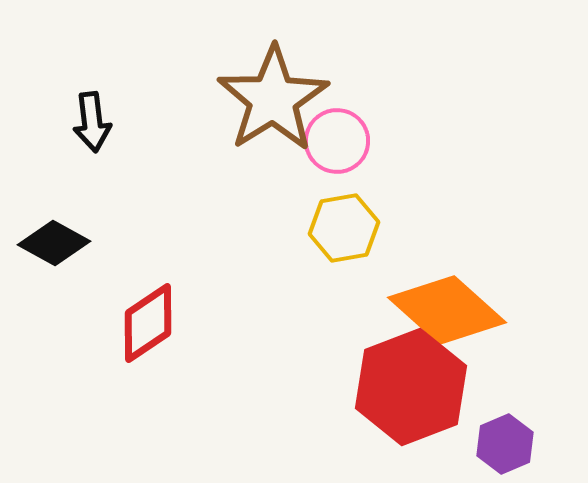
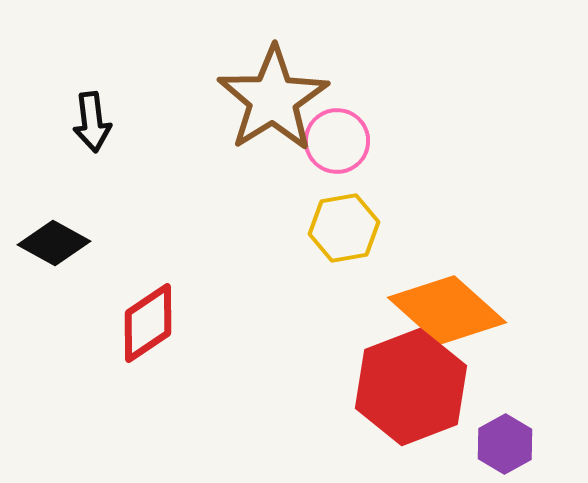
purple hexagon: rotated 6 degrees counterclockwise
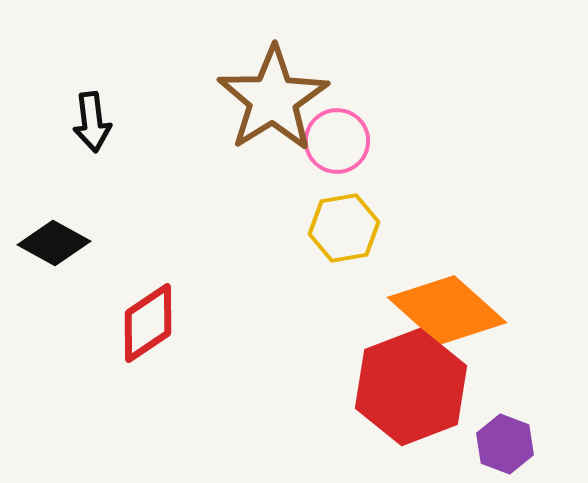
purple hexagon: rotated 10 degrees counterclockwise
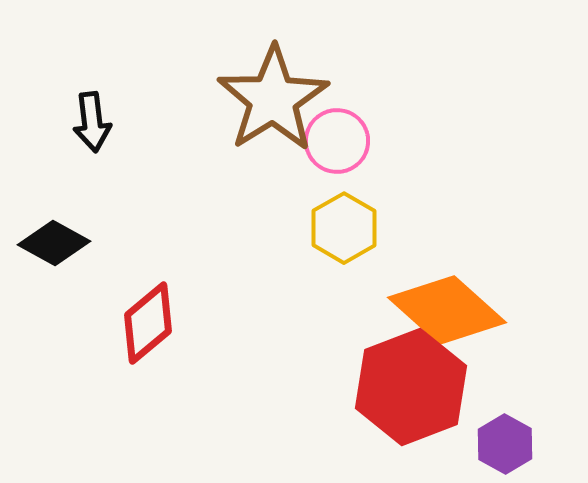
yellow hexagon: rotated 20 degrees counterclockwise
red diamond: rotated 6 degrees counterclockwise
purple hexagon: rotated 8 degrees clockwise
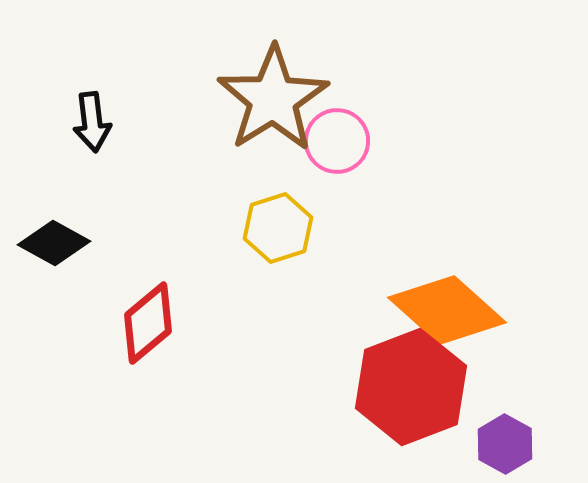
yellow hexagon: moved 66 px left; rotated 12 degrees clockwise
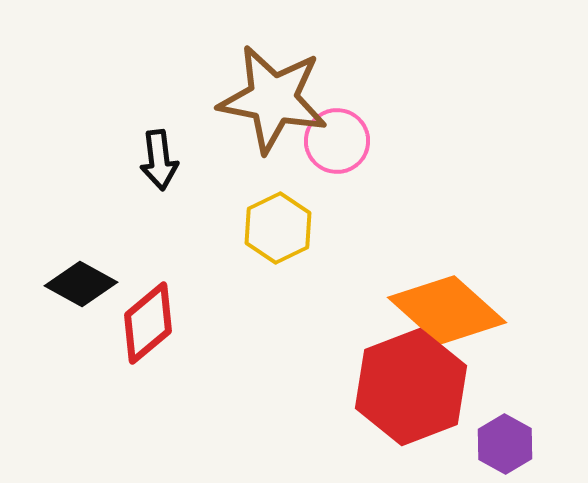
brown star: rotated 29 degrees counterclockwise
black arrow: moved 67 px right, 38 px down
yellow hexagon: rotated 8 degrees counterclockwise
black diamond: moved 27 px right, 41 px down
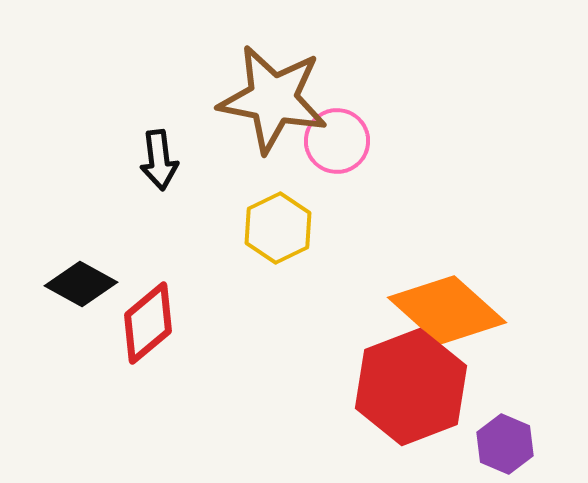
purple hexagon: rotated 6 degrees counterclockwise
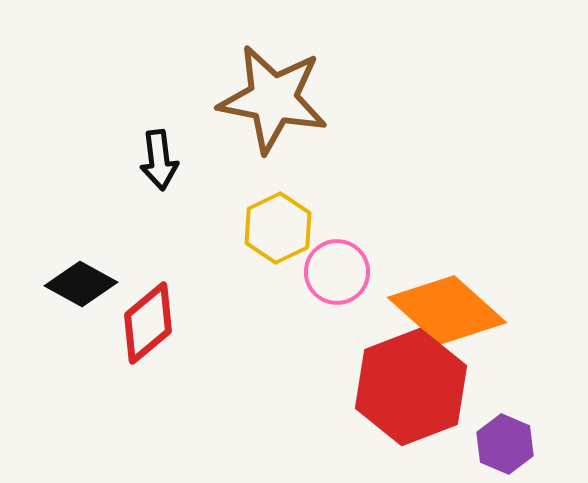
pink circle: moved 131 px down
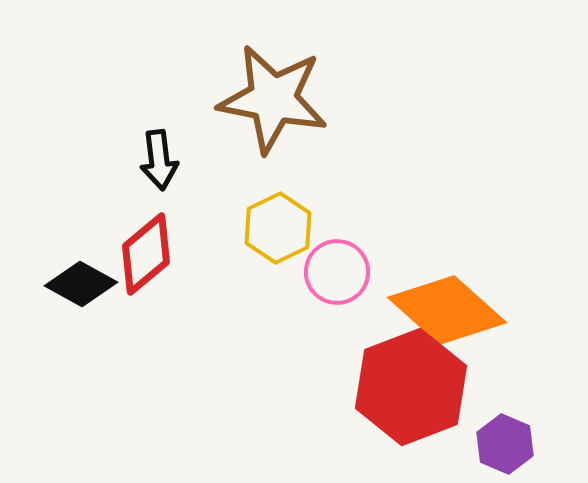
red diamond: moved 2 px left, 69 px up
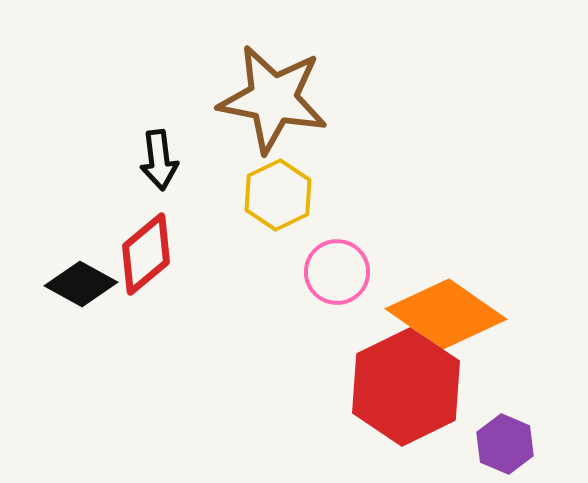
yellow hexagon: moved 33 px up
orange diamond: moved 1 px left, 4 px down; rotated 7 degrees counterclockwise
red hexagon: moved 5 px left; rotated 5 degrees counterclockwise
